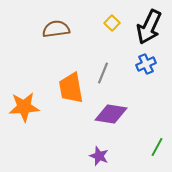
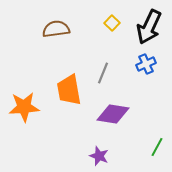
orange trapezoid: moved 2 px left, 2 px down
purple diamond: moved 2 px right
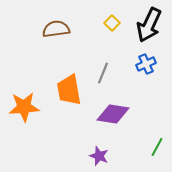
black arrow: moved 2 px up
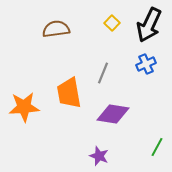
orange trapezoid: moved 3 px down
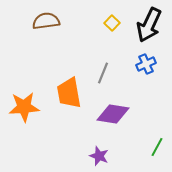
brown semicircle: moved 10 px left, 8 px up
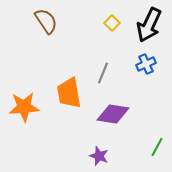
brown semicircle: rotated 64 degrees clockwise
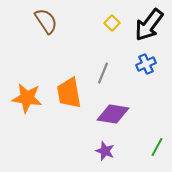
black arrow: rotated 12 degrees clockwise
orange star: moved 3 px right, 9 px up; rotated 12 degrees clockwise
purple star: moved 6 px right, 5 px up
